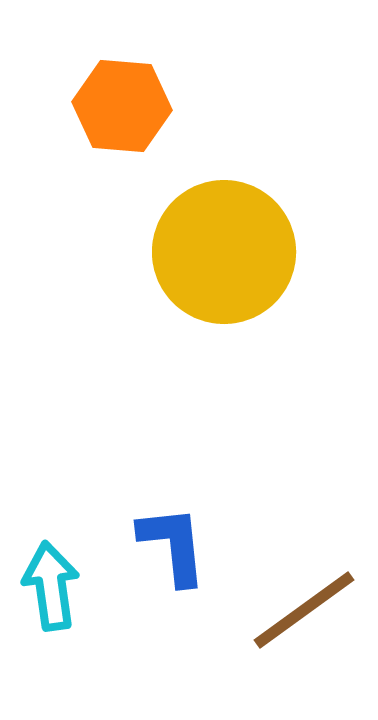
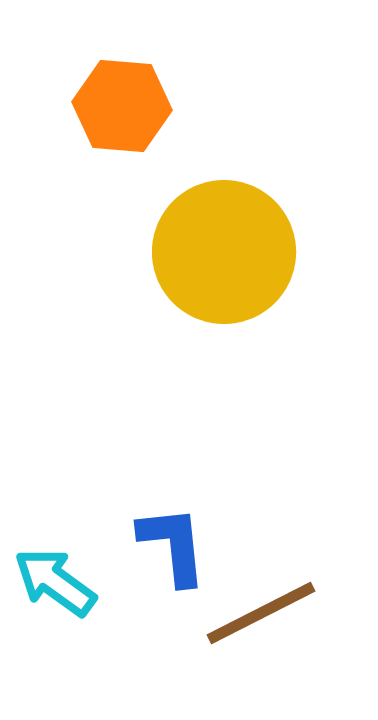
cyan arrow: moved 4 px right, 4 px up; rotated 46 degrees counterclockwise
brown line: moved 43 px left, 3 px down; rotated 9 degrees clockwise
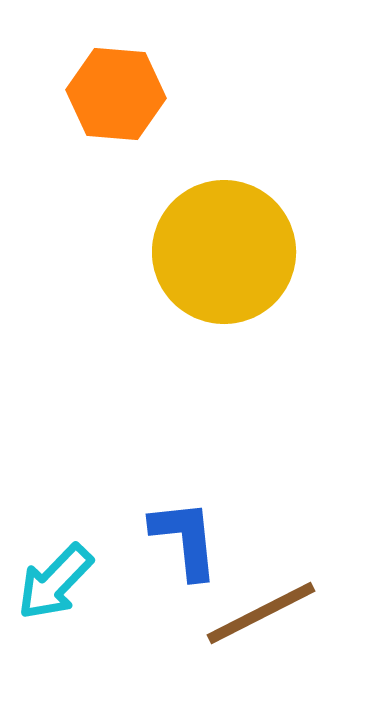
orange hexagon: moved 6 px left, 12 px up
blue L-shape: moved 12 px right, 6 px up
cyan arrow: rotated 82 degrees counterclockwise
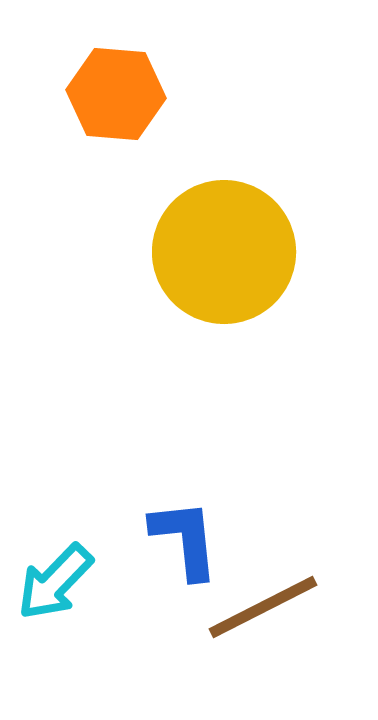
brown line: moved 2 px right, 6 px up
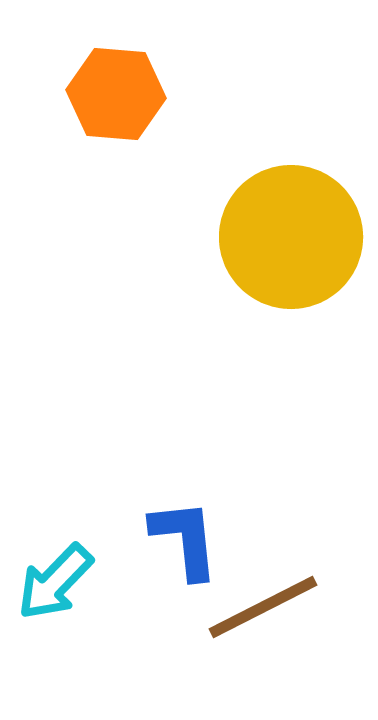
yellow circle: moved 67 px right, 15 px up
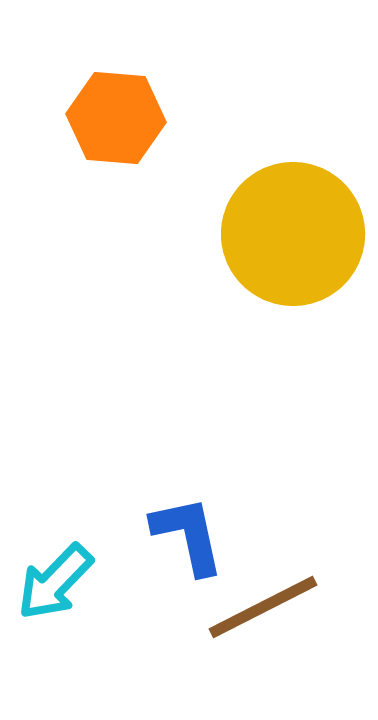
orange hexagon: moved 24 px down
yellow circle: moved 2 px right, 3 px up
blue L-shape: moved 3 px right, 4 px up; rotated 6 degrees counterclockwise
